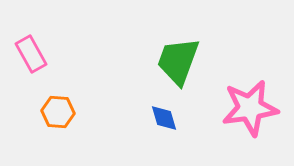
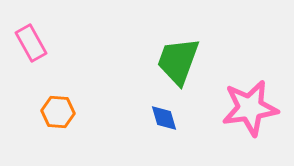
pink rectangle: moved 11 px up
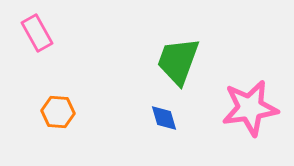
pink rectangle: moved 6 px right, 10 px up
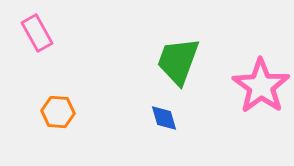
pink star: moved 11 px right, 22 px up; rotated 28 degrees counterclockwise
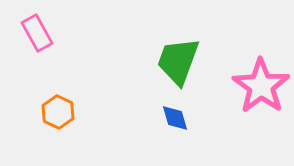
orange hexagon: rotated 20 degrees clockwise
blue diamond: moved 11 px right
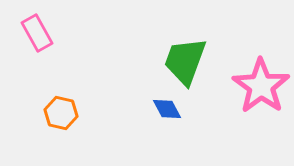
green trapezoid: moved 7 px right
orange hexagon: moved 3 px right, 1 px down; rotated 12 degrees counterclockwise
blue diamond: moved 8 px left, 9 px up; rotated 12 degrees counterclockwise
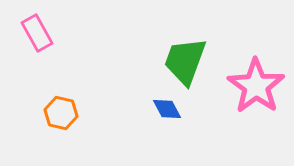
pink star: moved 5 px left
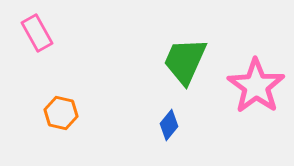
green trapezoid: rotated 4 degrees clockwise
blue diamond: moved 2 px right, 16 px down; rotated 68 degrees clockwise
